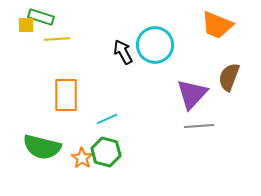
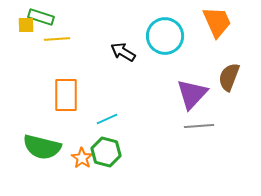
orange trapezoid: moved 3 px up; rotated 136 degrees counterclockwise
cyan circle: moved 10 px right, 9 px up
black arrow: rotated 30 degrees counterclockwise
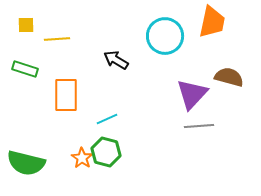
green rectangle: moved 16 px left, 52 px down
orange trapezoid: moved 5 px left; rotated 36 degrees clockwise
black arrow: moved 7 px left, 8 px down
brown semicircle: rotated 84 degrees clockwise
green semicircle: moved 16 px left, 16 px down
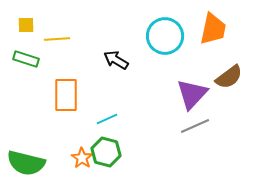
orange trapezoid: moved 1 px right, 7 px down
green rectangle: moved 1 px right, 10 px up
brown semicircle: rotated 128 degrees clockwise
gray line: moved 4 px left; rotated 20 degrees counterclockwise
